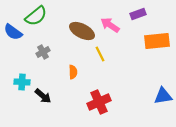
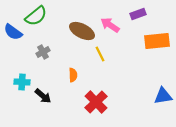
orange semicircle: moved 3 px down
red cross: moved 3 px left; rotated 20 degrees counterclockwise
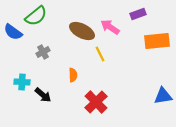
pink arrow: moved 2 px down
black arrow: moved 1 px up
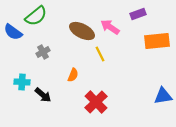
orange semicircle: rotated 24 degrees clockwise
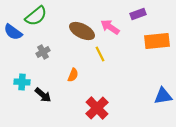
red cross: moved 1 px right, 6 px down
